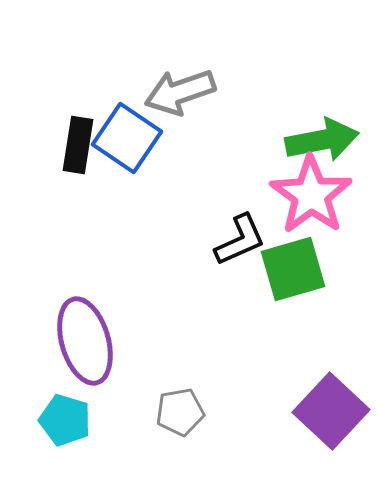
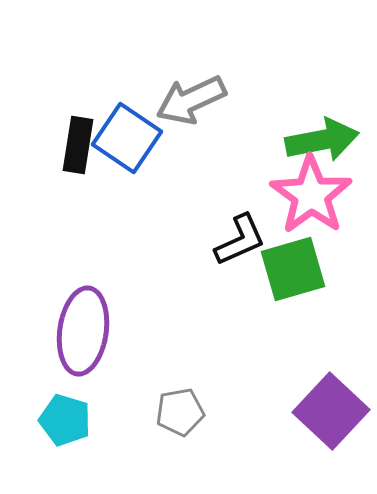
gray arrow: moved 11 px right, 8 px down; rotated 6 degrees counterclockwise
purple ellipse: moved 2 px left, 10 px up; rotated 24 degrees clockwise
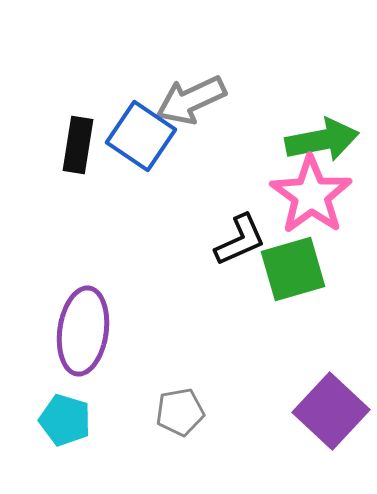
blue square: moved 14 px right, 2 px up
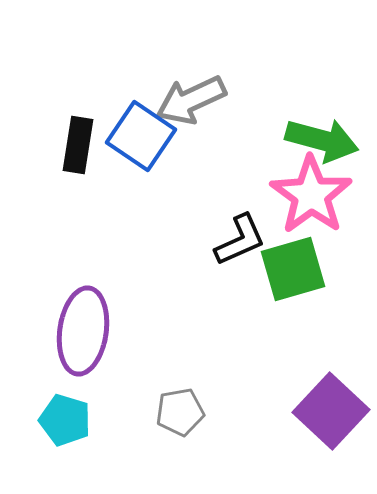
green arrow: rotated 26 degrees clockwise
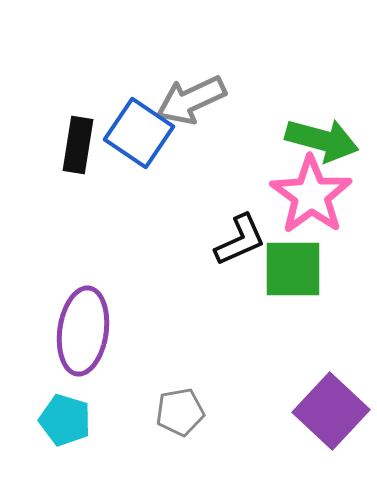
blue square: moved 2 px left, 3 px up
green square: rotated 16 degrees clockwise
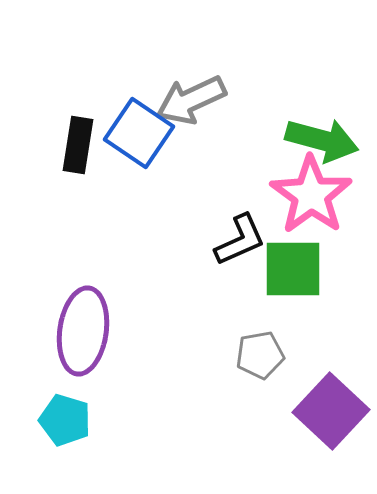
gray pentagon: moved 80 px right, 57 px up
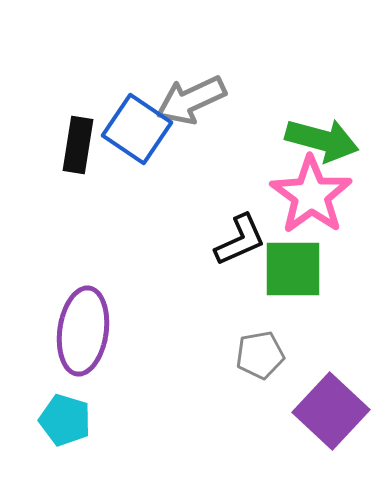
blue square: moved 2 px left, 4 px up
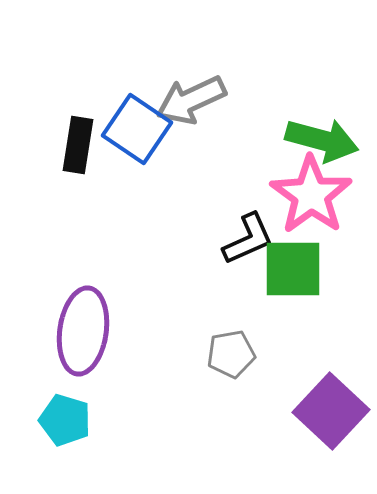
black L-shape: moved 8 px right, 1 px up
gray pentagon: moved 29 px left, 1 px up
